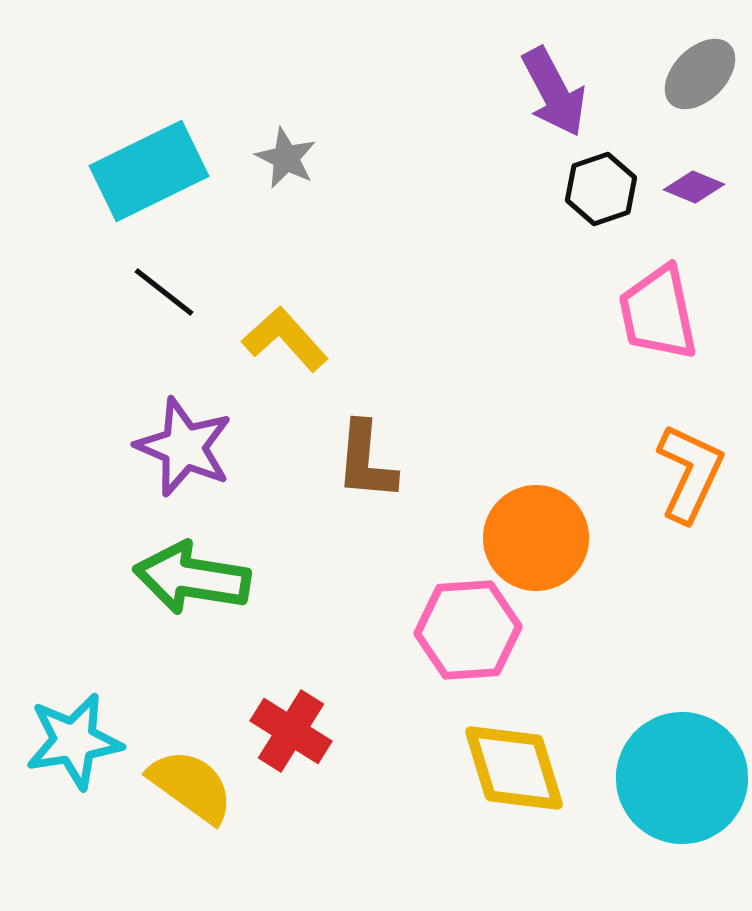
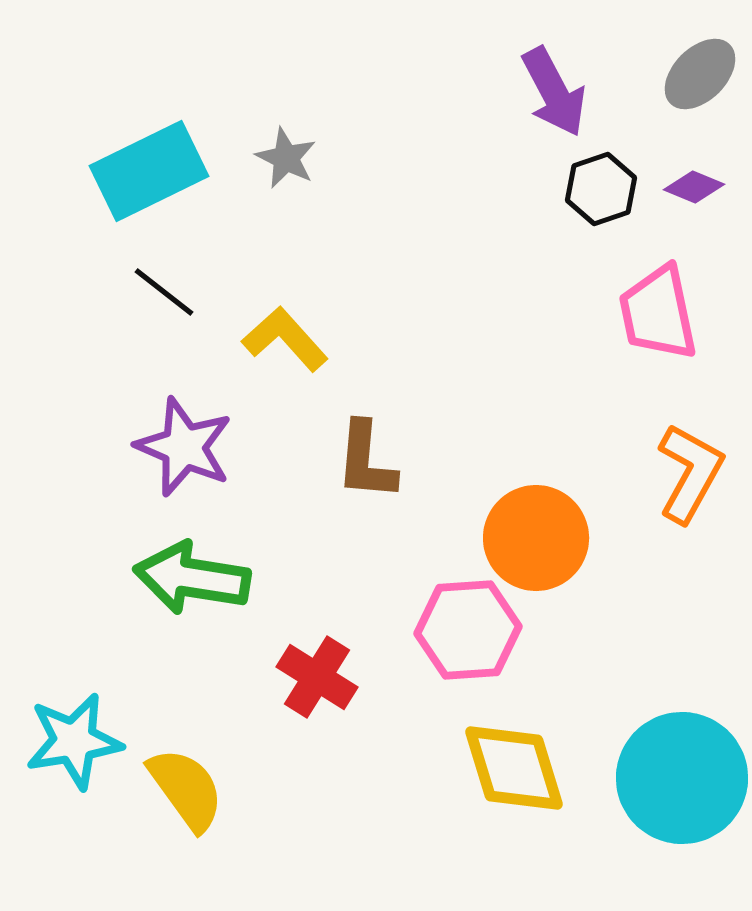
orange L-shape: rotated 4 degrees clockwise
red cross: moved 26 px right, 54 px up
yellow semicircle: moved 5 px left, 3 px down; rotated 18 degrees clockwise
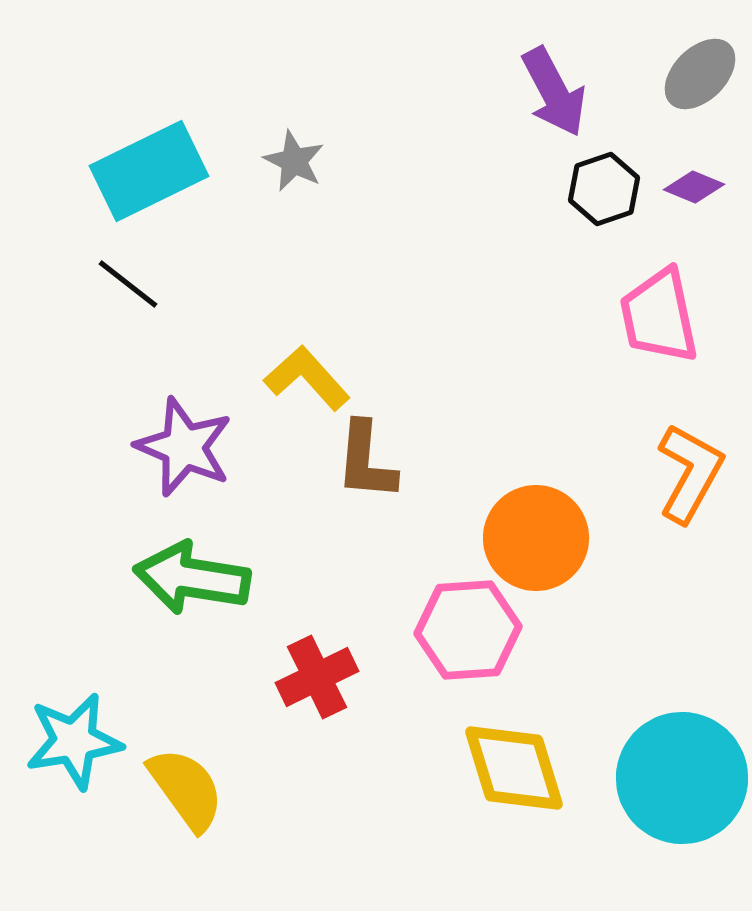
gray star: moved 8 px right, 3 px down
black hexagon: moved 3 px right
black line: moved 36 px left, 8 px up
pink trapezoid: moved 1 px right, 3 px down
yellow L-shape: moved 22 px right, 39 px down
red cross: rotated 32 degrees clockwise
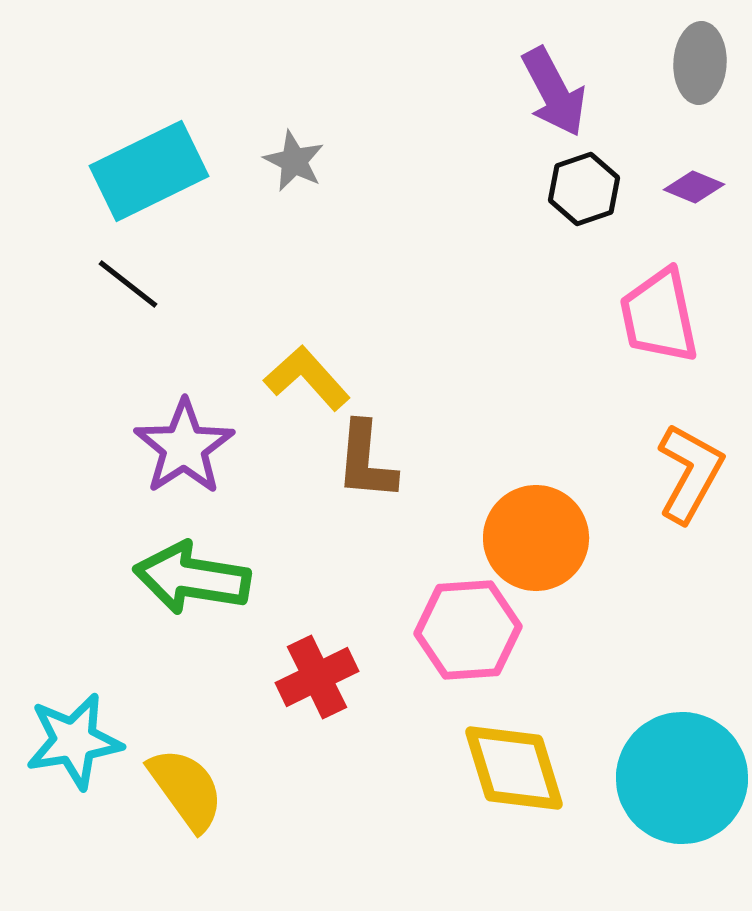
gray ellipse: moved 11 px up; rotated 42 degrees counterclockwise
black hexagon: moved 20 px left
purple star: rotated 16 degrees clockwise
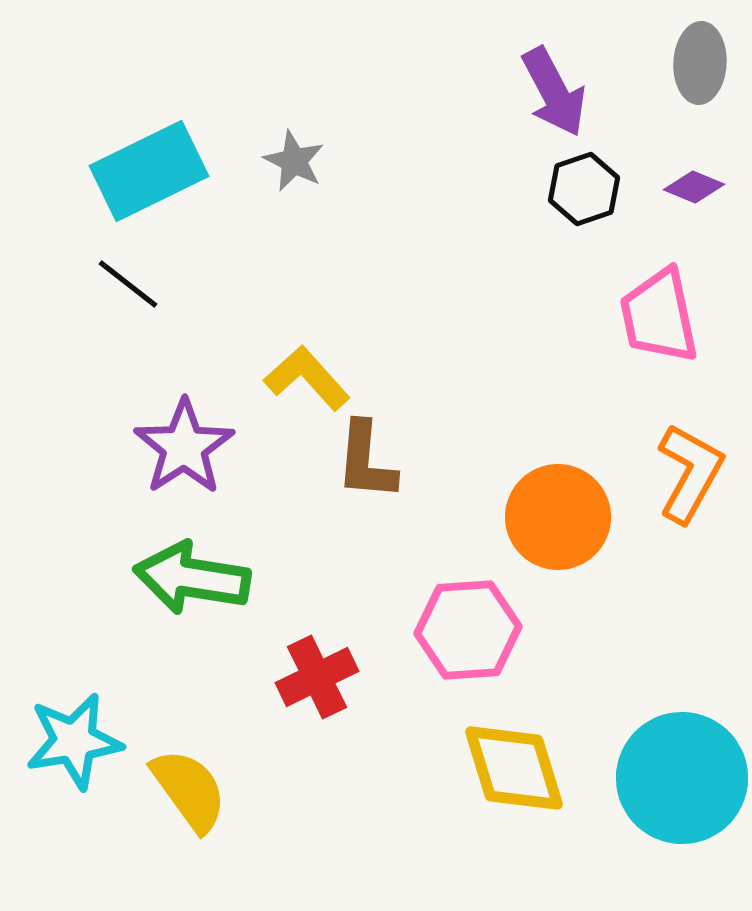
orange circle: moved 22 px right, 21 px up
yellow semicircle: moved 3 px right, 1 px down
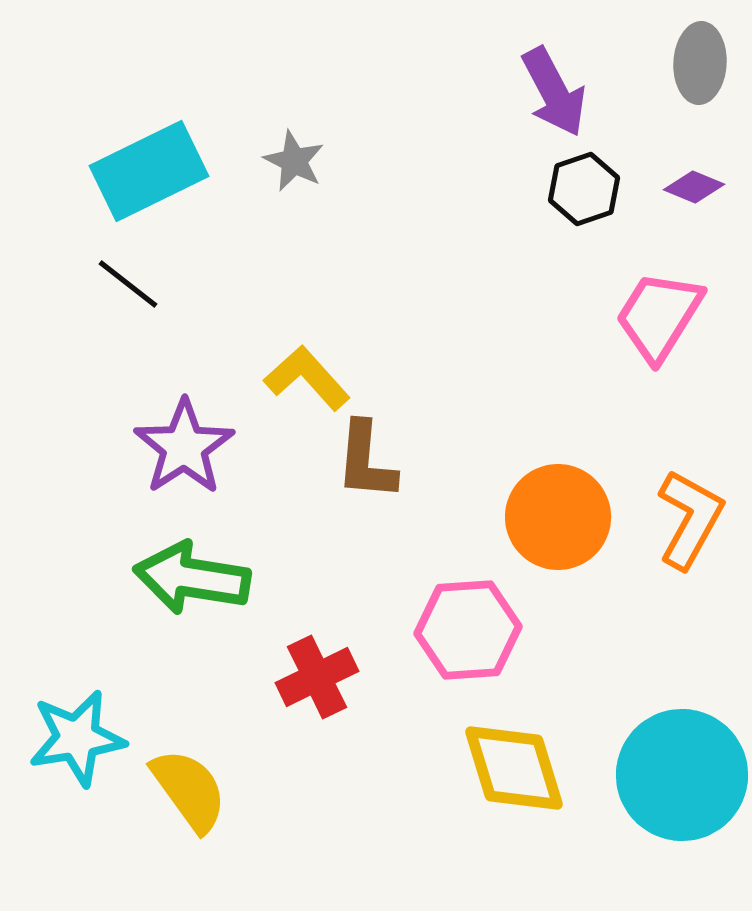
pink trapezoid: rotated 44 degrees clockwise
orange L-shape: moved 46 px down
cyan star: moved 3 px right, 3 px up
cyan circle: moved 3 px up
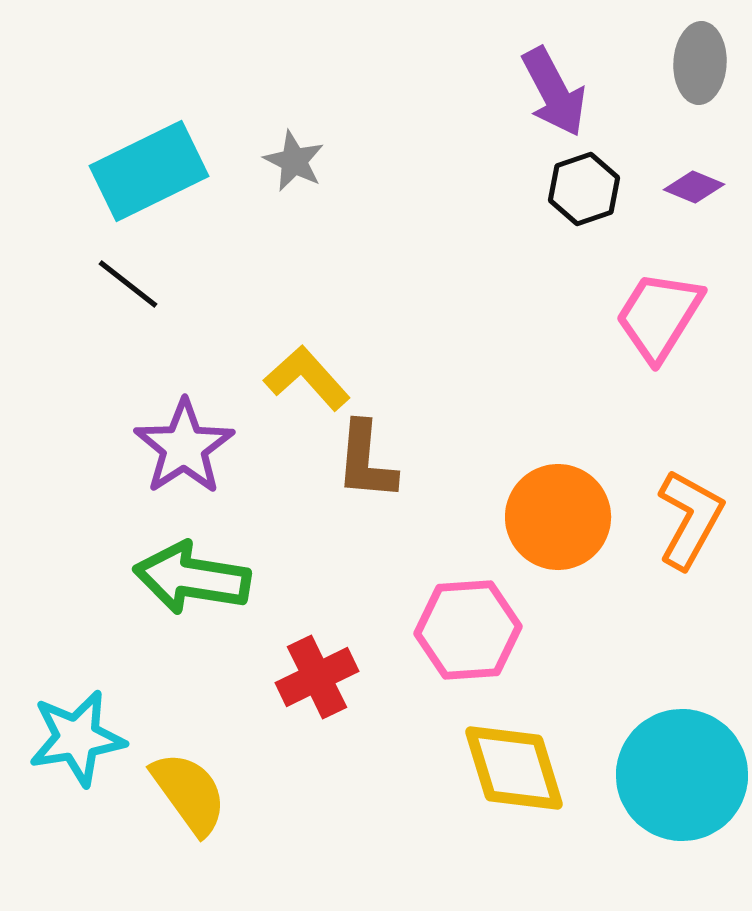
yellow semicircle: moved 3 px down
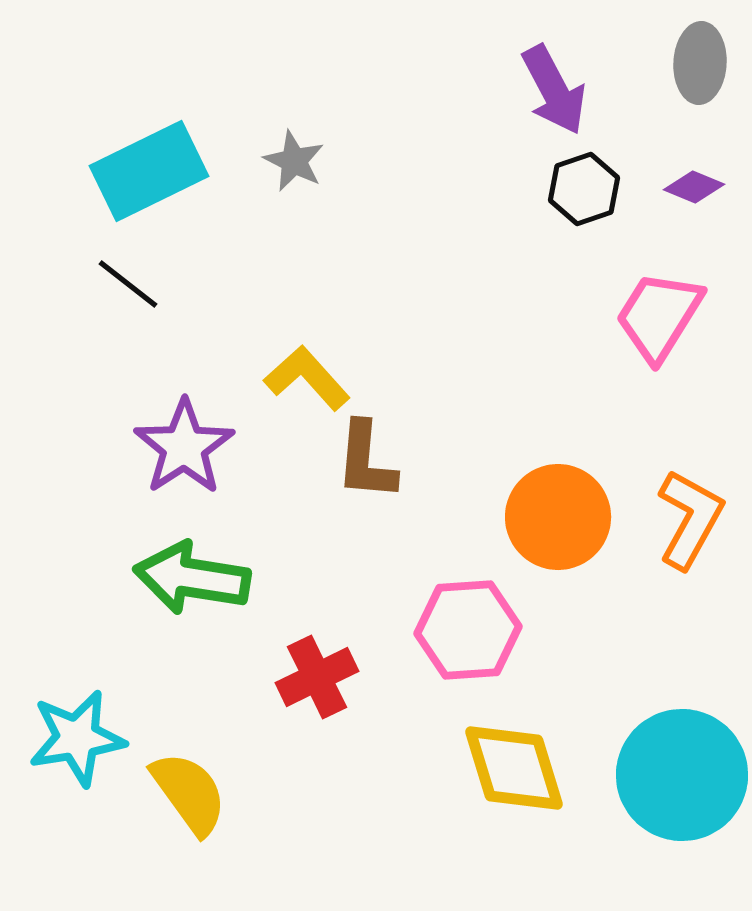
purple arrow: moved 2 px up
